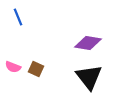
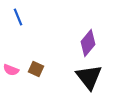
purple diamond: rotated 60 degrees counterclockwise
pink semicircle: moved 2 px left, 3 px down
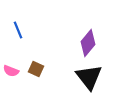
blue line: moved 13 px down
pink semicircle: moved 1 px down
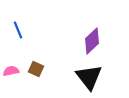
purple diamond: moved 4 px right, 2 px up; rotated 8 degrees clockwise
pink semicircle: rotated 147 degrees clockwise
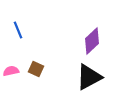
black triangle: rotated 40 degrees clockwise
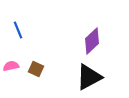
pink semicircle: moved 5 px up
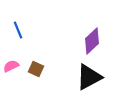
pink semicircle: rotated 14 degrees counterclockwise
